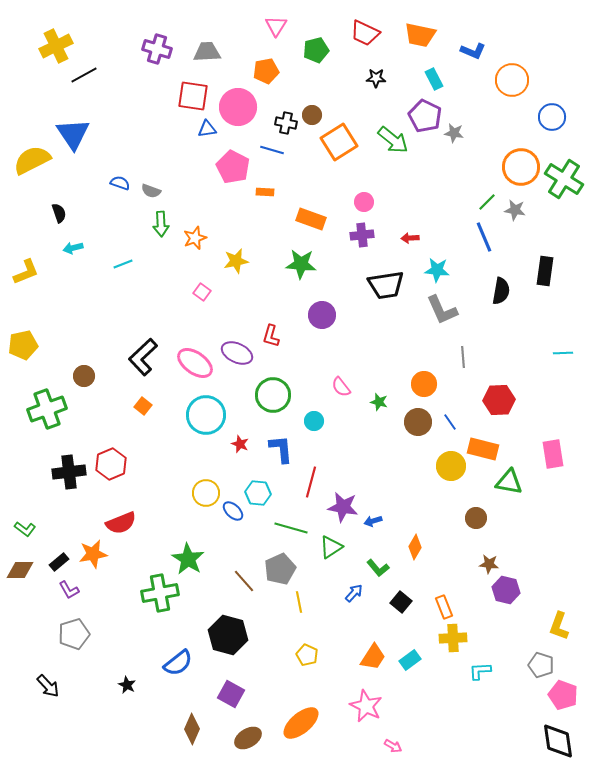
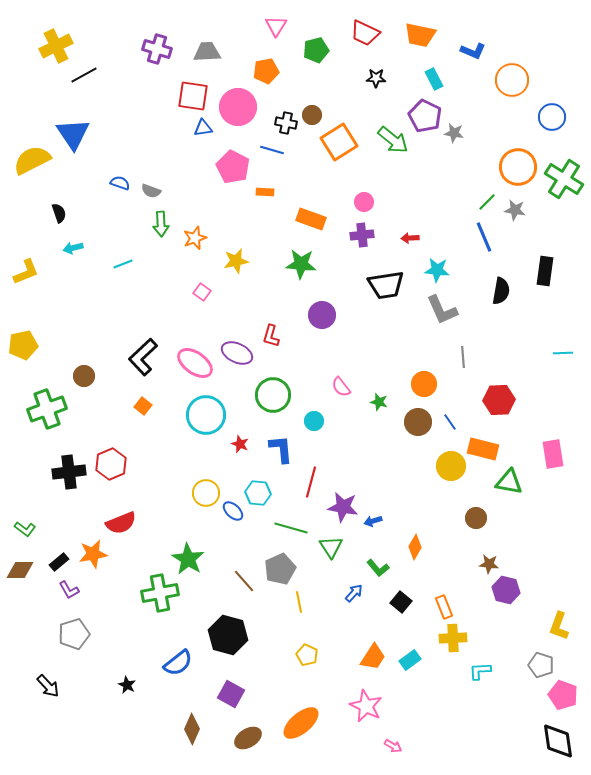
blue triangle at (207, 129): moved 4 px left, 1 px up
orange circle at (521, 167): moved 3 px left
green triangle at (331, 547): rotated 30 degrees counterclockwise
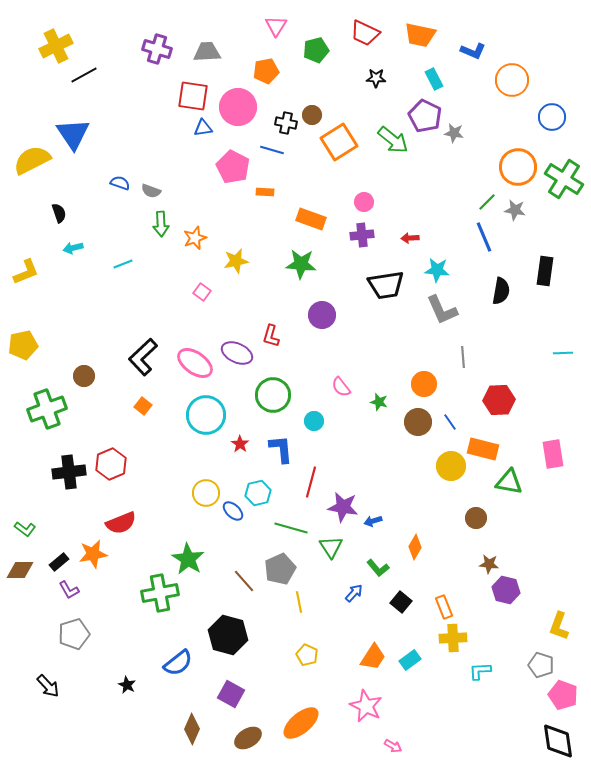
red star at (240, 444): rotated 12 degrees clockwise
cyan hexagon at (258, 493): rotated 20 degrees counterclockwise
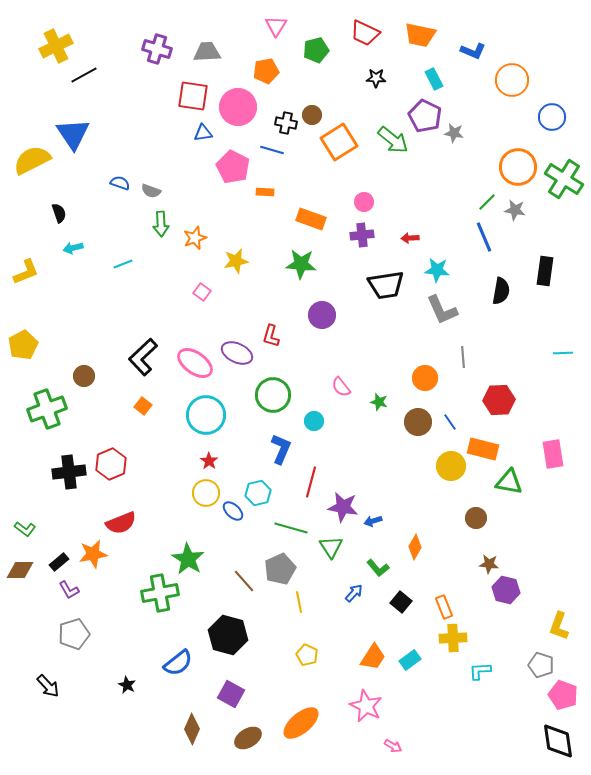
blue triangle at (203, 128): moved 5 px down
yellow pentagon at (23, 345): rotated 16 degrees counterclockwise
orange circle at (424, 384): moved 1 px right, 6 px up
red star at (240, 444): moved 31 px left, 17 px down
blue L-shape at (281, 449): rotated 28 degrees clockwise
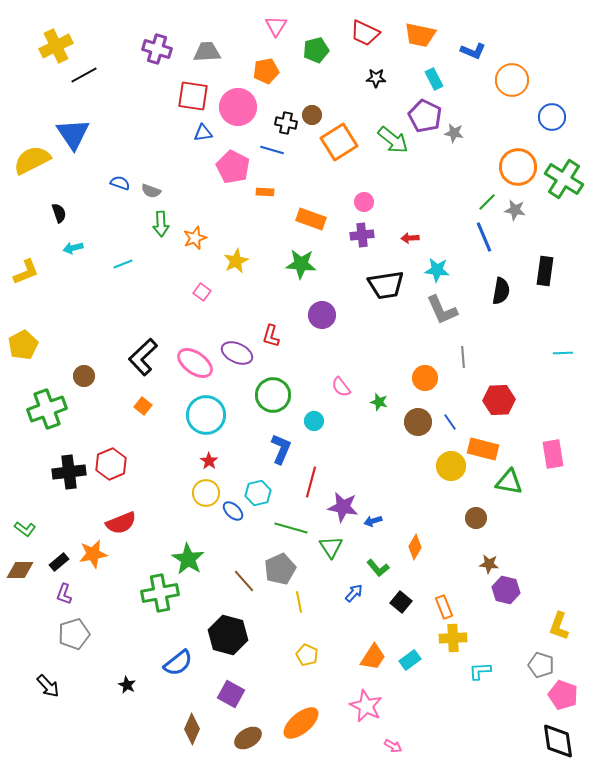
yellow star at (236, 261): rotated 15 degrees counterclockwise
purple L-shape at (69, 590): moved 5 px left, 4 px down; rotated 50 degrees clockwise
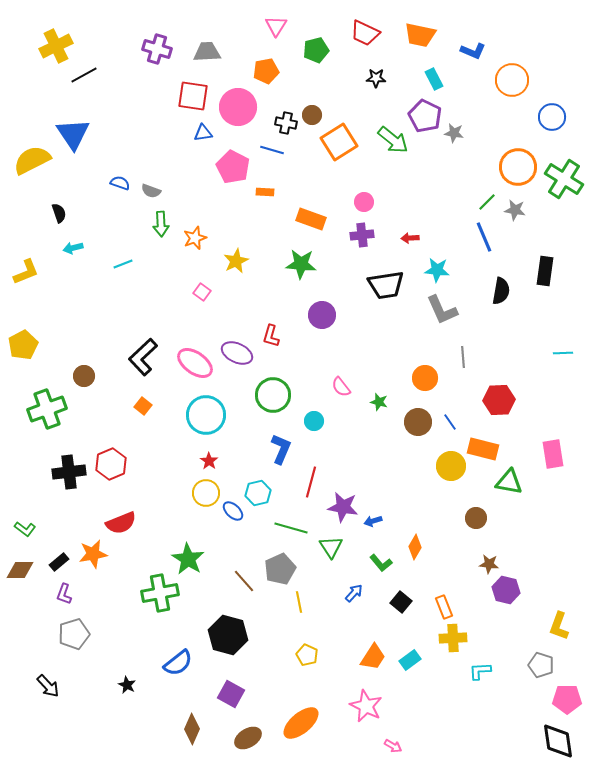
green L-shape at (378, 568): moved 3 px right, 5 px up
pink pentagon at (563, 695): moved 4 px right, 4 px down; rotated 20 degrees counterclockwise
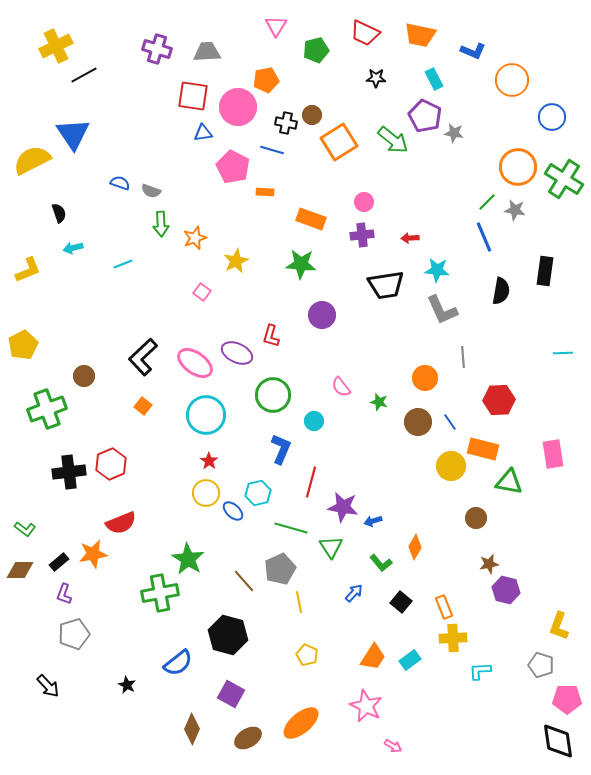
orange pentagon at (266, 71): moved 9 px down
yellow L-shape at (26, 272): moved 2 px right, 2 px up
brown star at (489, 564): rotated 18 degrees counterclockwise
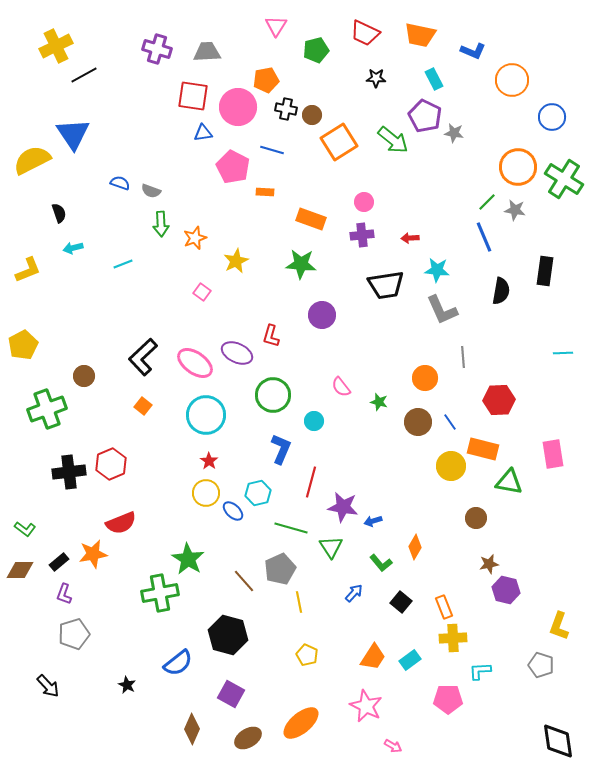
black cross at (286, 123): moved 14 px up
pink pentagon at (567, 699): moved 119 px left
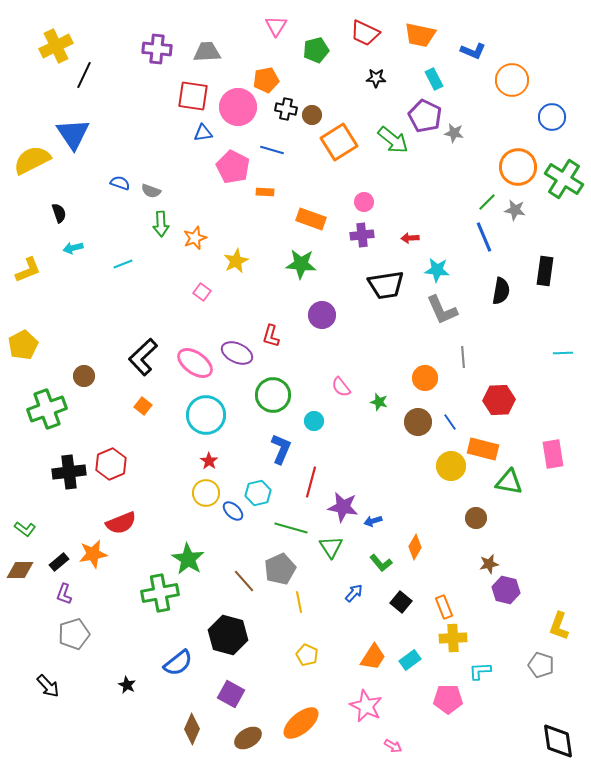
purple cross at (157, 49): rotated 12 degrees counterclockwise
black line at (84, 75): rotated 36 degrees counterclockwise
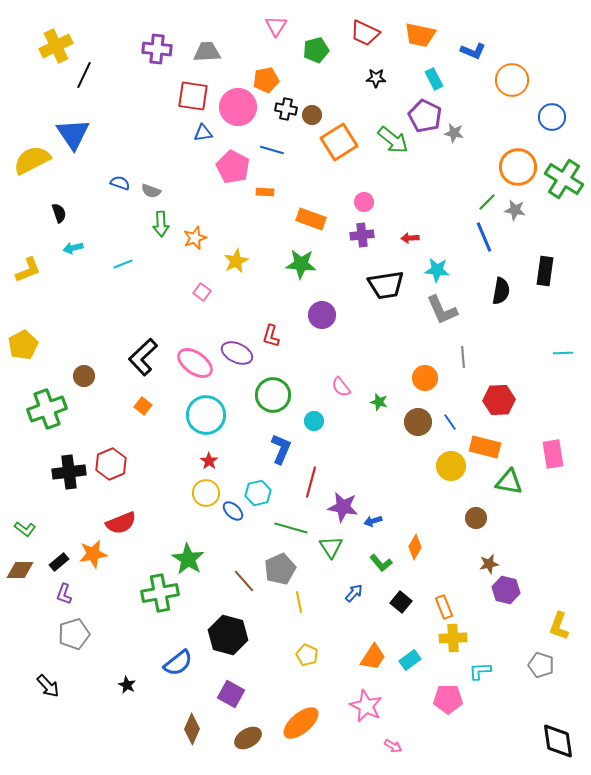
orange rectangle at (483, 449): moved 2 px right, 2 px up
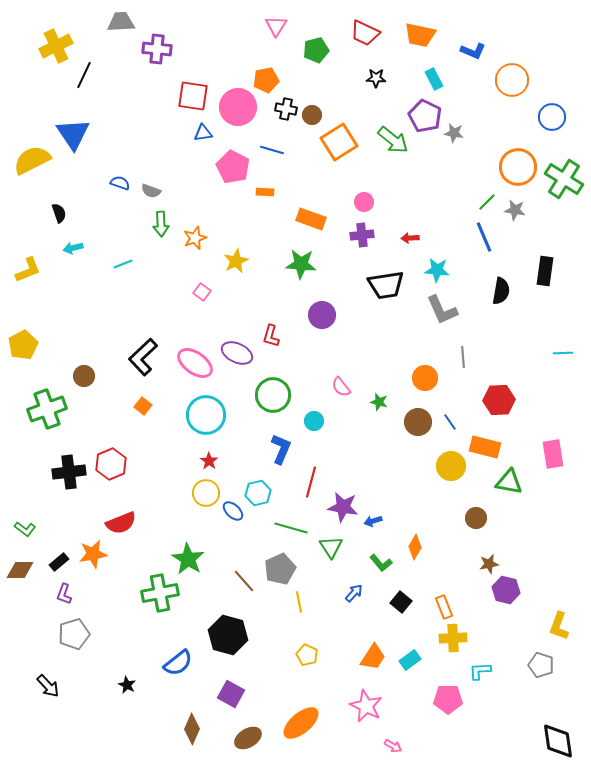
gray trapezoid at (207, 52): moved 86 px left, 30 px up
